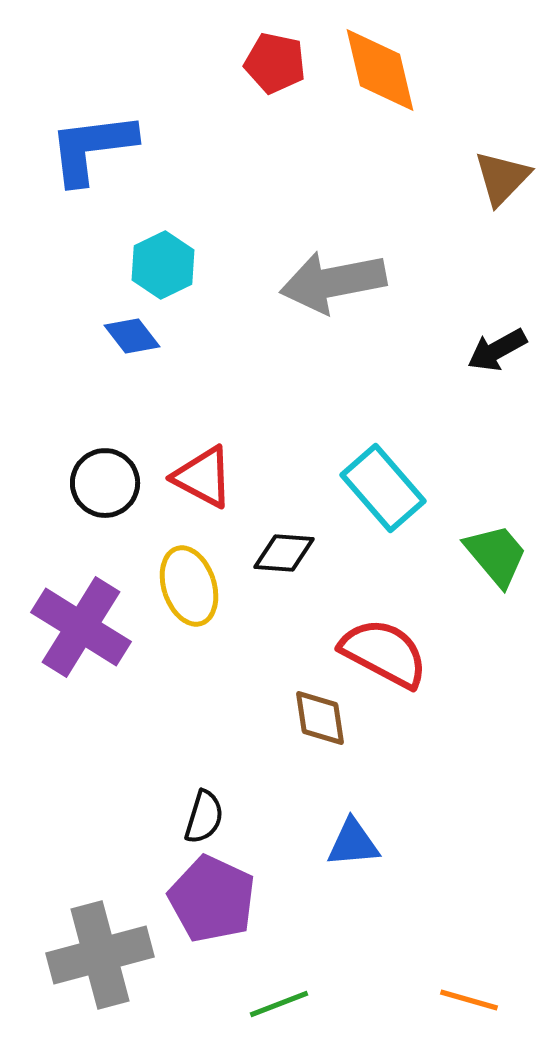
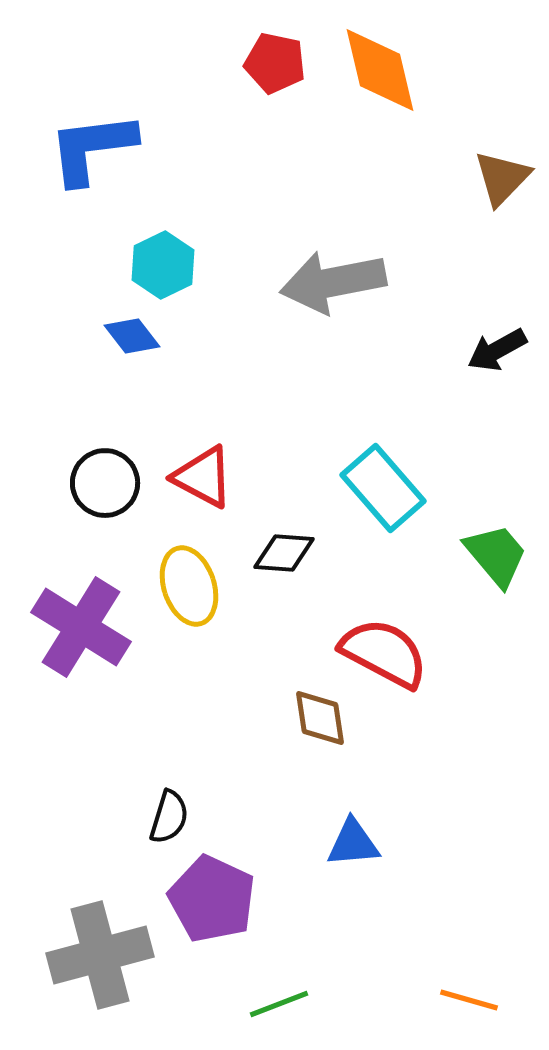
black semicircle: moved 35 px left
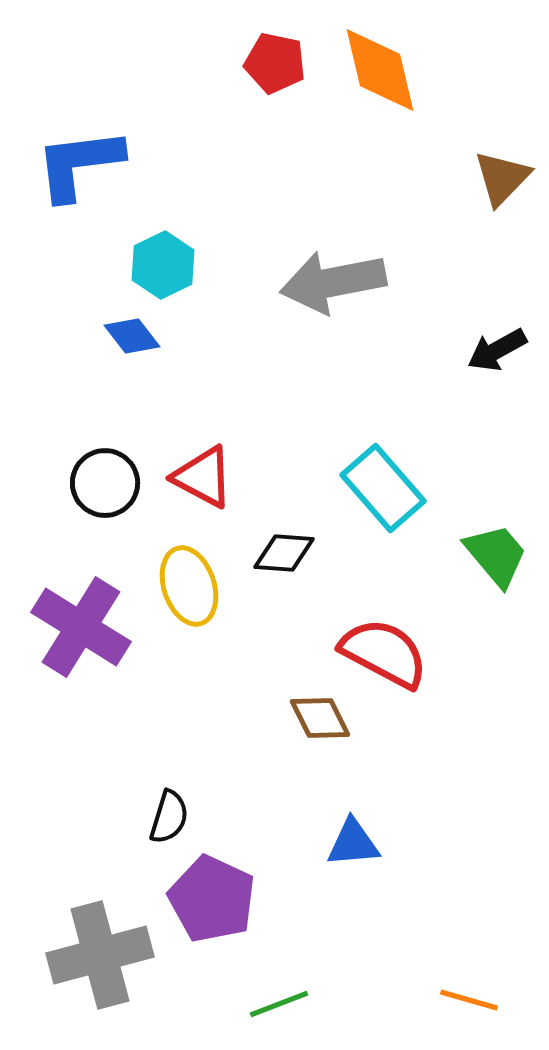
blue L-shape: moved 13 px left, 16 px down
brown diamond: rotated 18 degrees counterclockwise
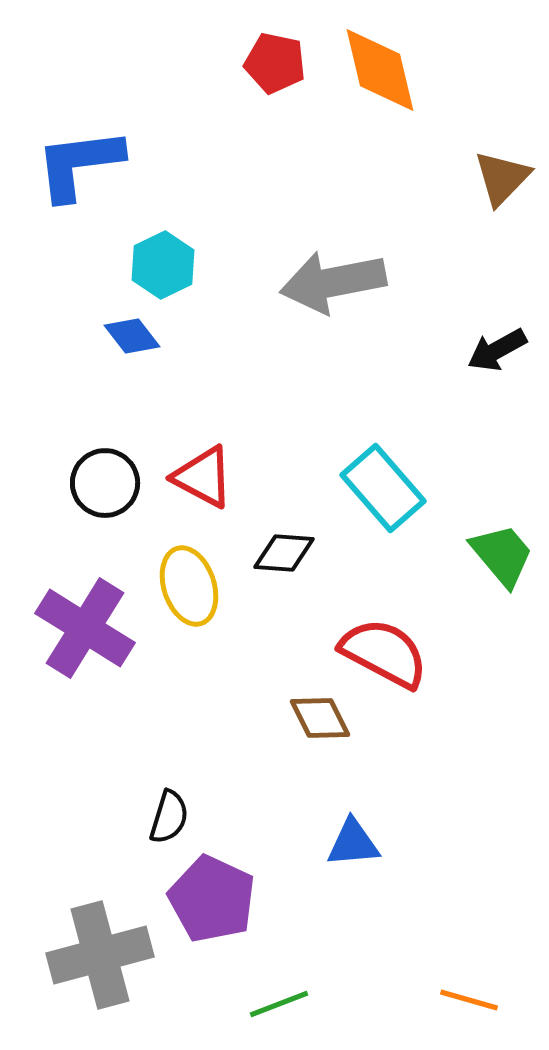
green trapezoid: moved 6 px right
purple cross: moved 4 px right, 1 px down
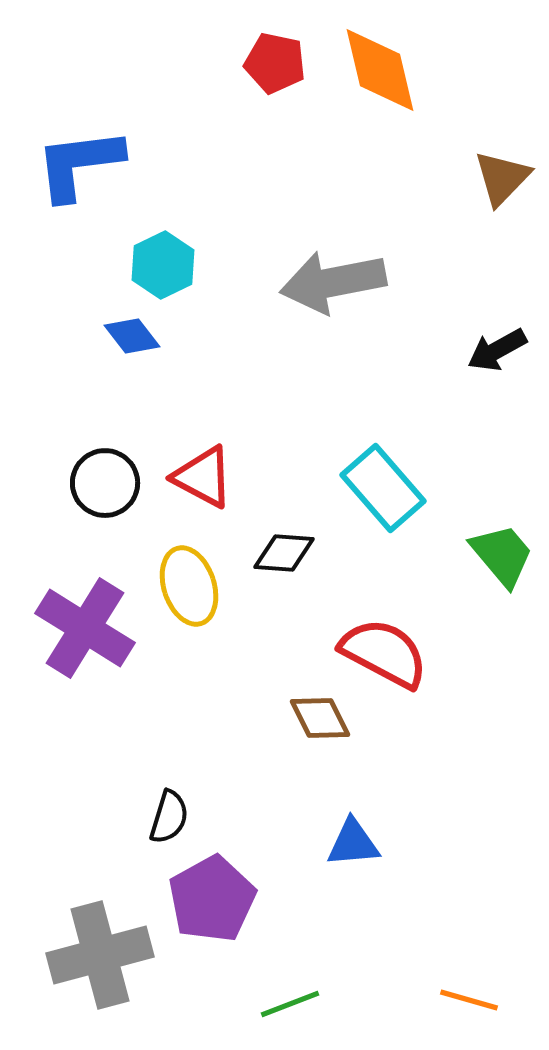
purple pentagon: rotated 18 degrees clockwise
green line: moved 11 px right
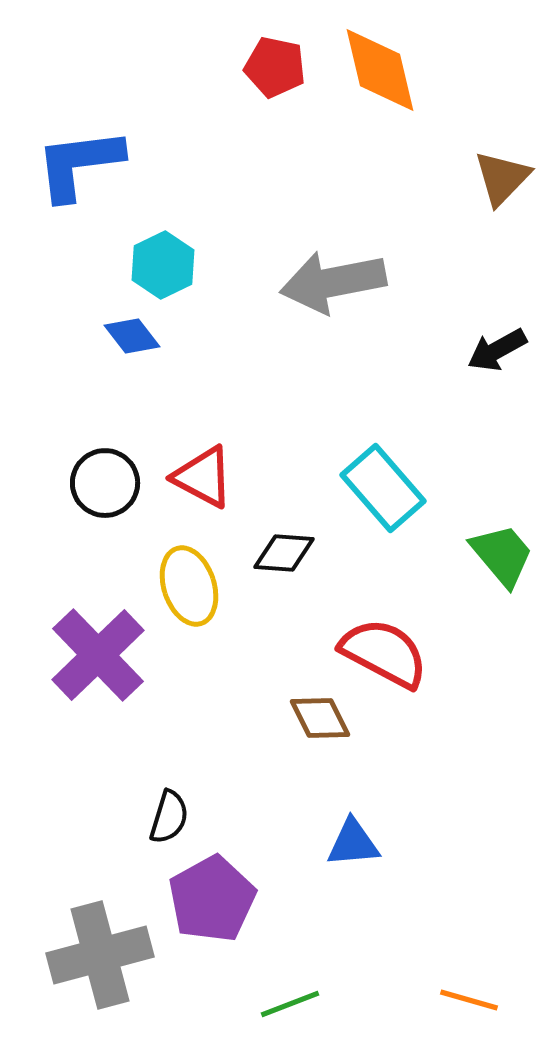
red pentagon: moved 4 px down
purple cross: moved 13 px right, 27 px down; rotated 14 degrees clockwise
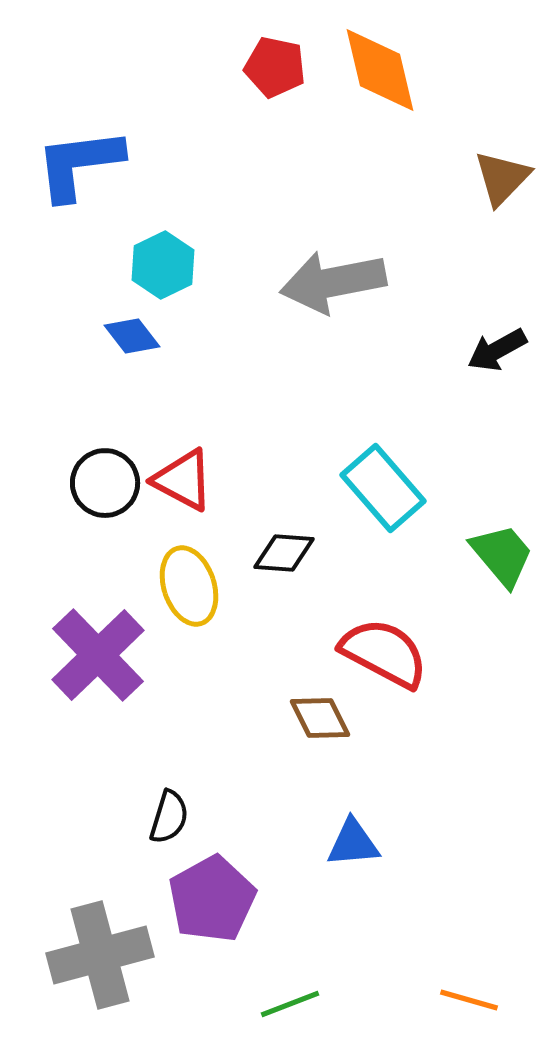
red triangle: moved 20 px left, 3 px down
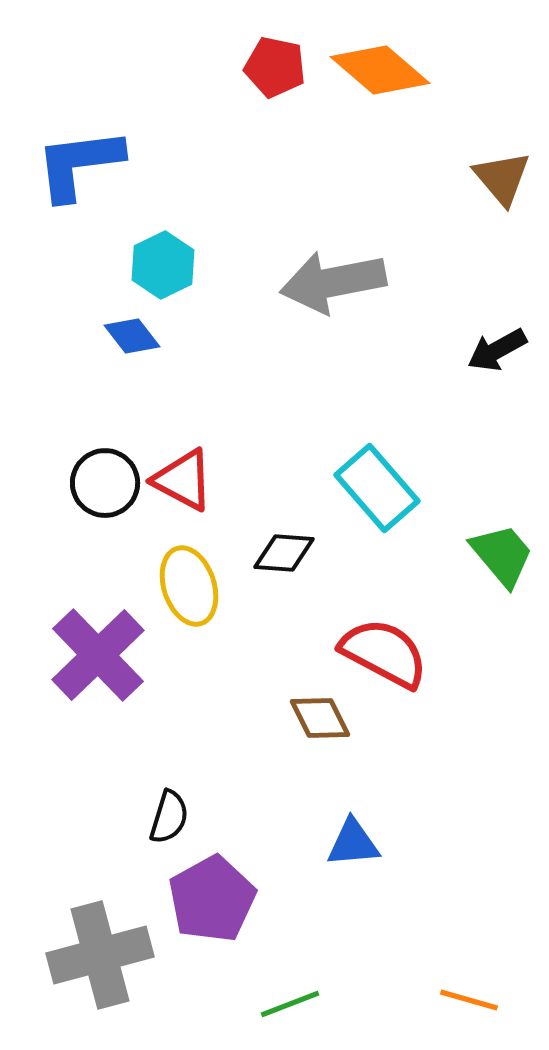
orange diamond: rotated 36 degrees counterclockwise
brown triangle: rotated 24 degrees counterclockwise
cyan rectangle: moved 6 px left
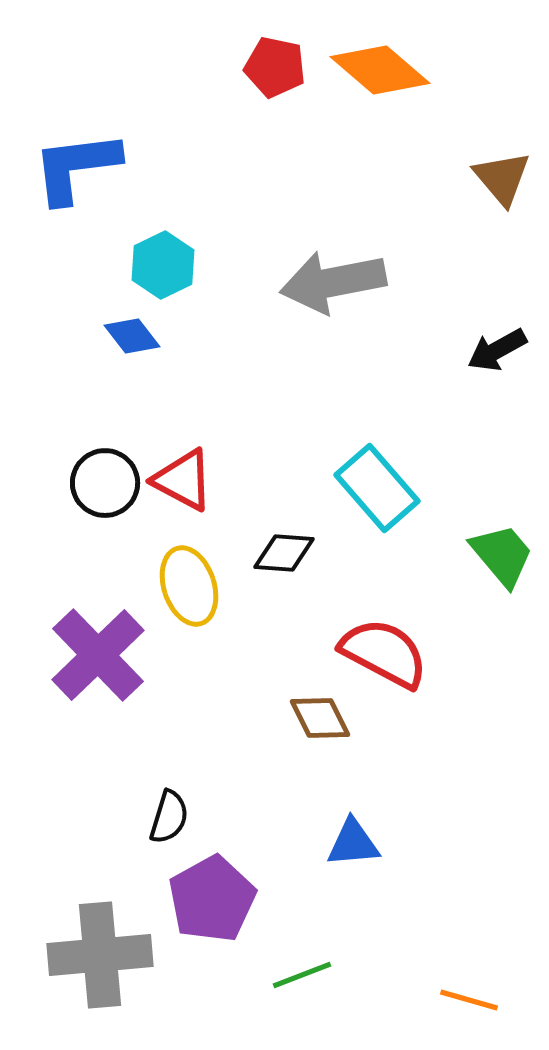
blue L-shape: moved 3 px left, 3 px down
gray cross: rotated 10 degrees clockwise
green line: moved 12 px right, 29 px up
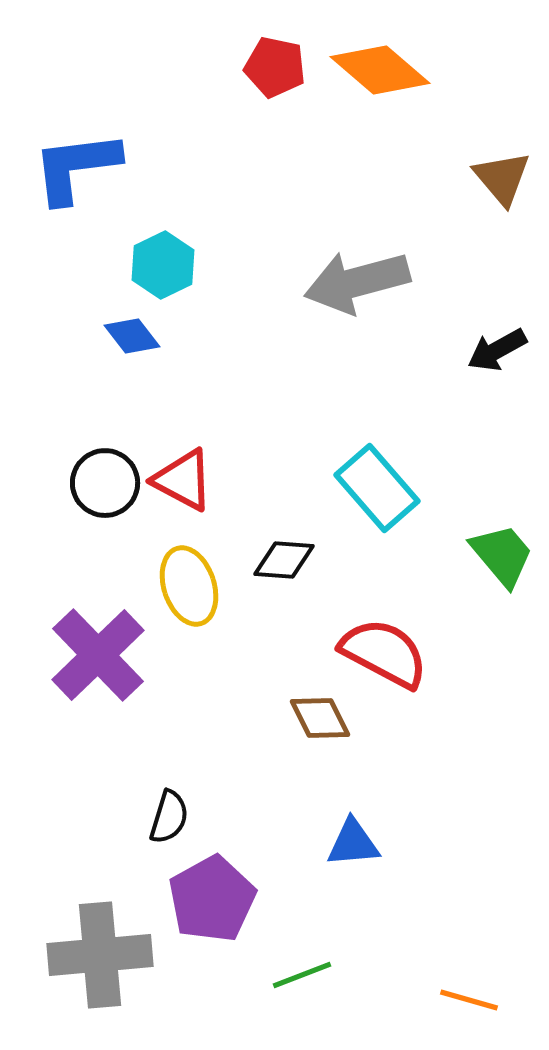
gray arrow: moved 24 px right; rotated 4 degrees counterclockwise
black diamond: moved 7 px down
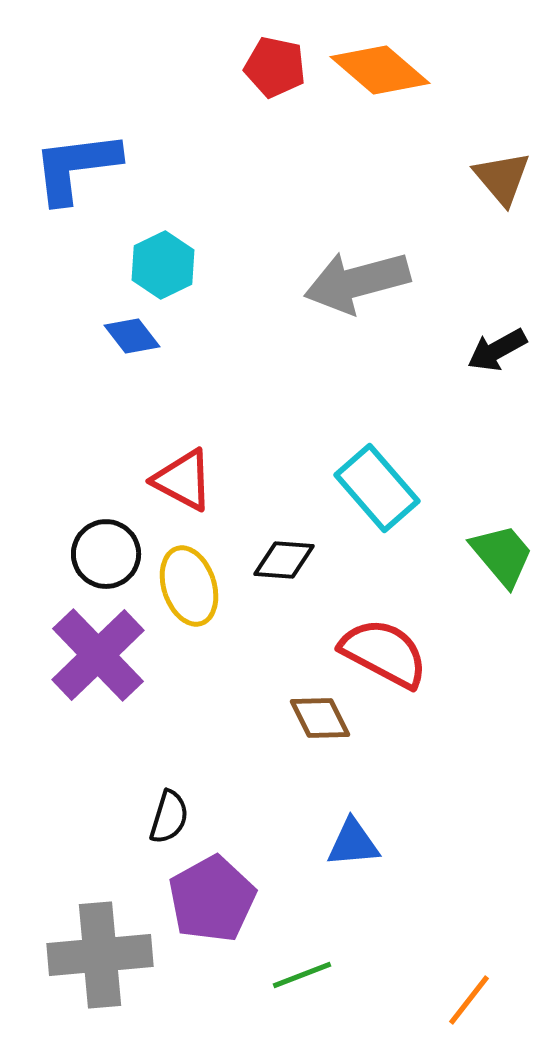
black circle: moved 1 px right, 71 px down
orange line: rotated 68 degrees counterclockwise
